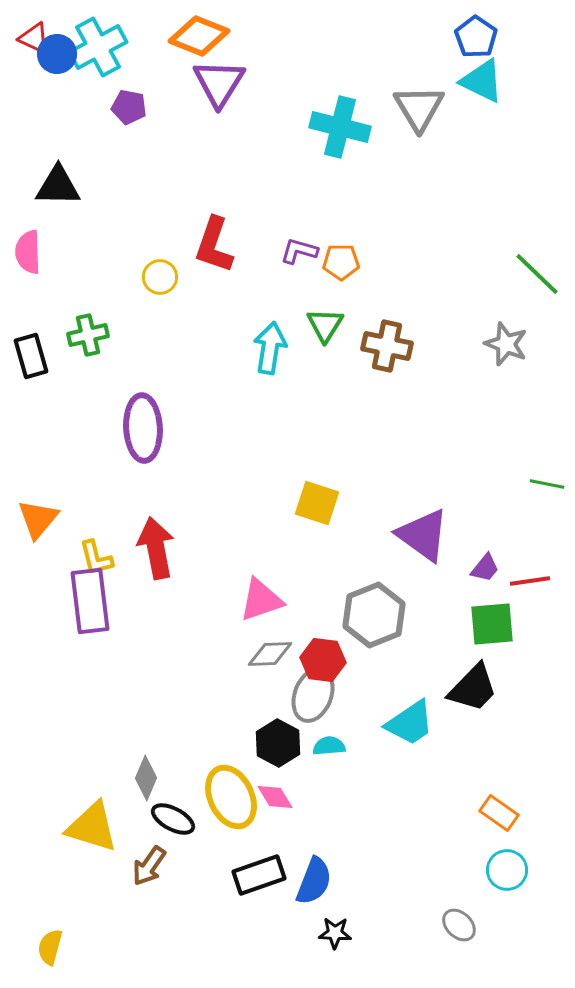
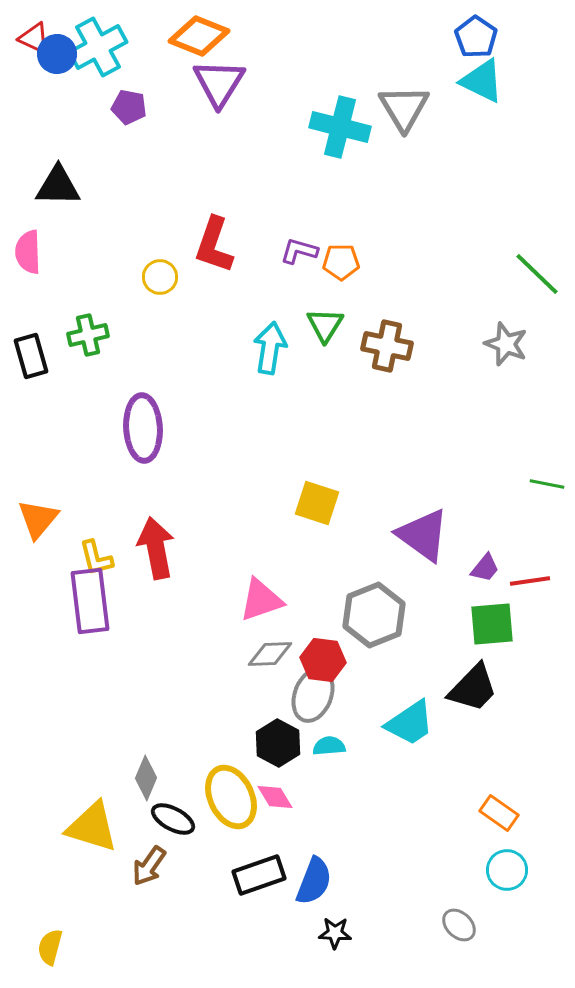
gray triangle at (419, 108): moved 15 px left
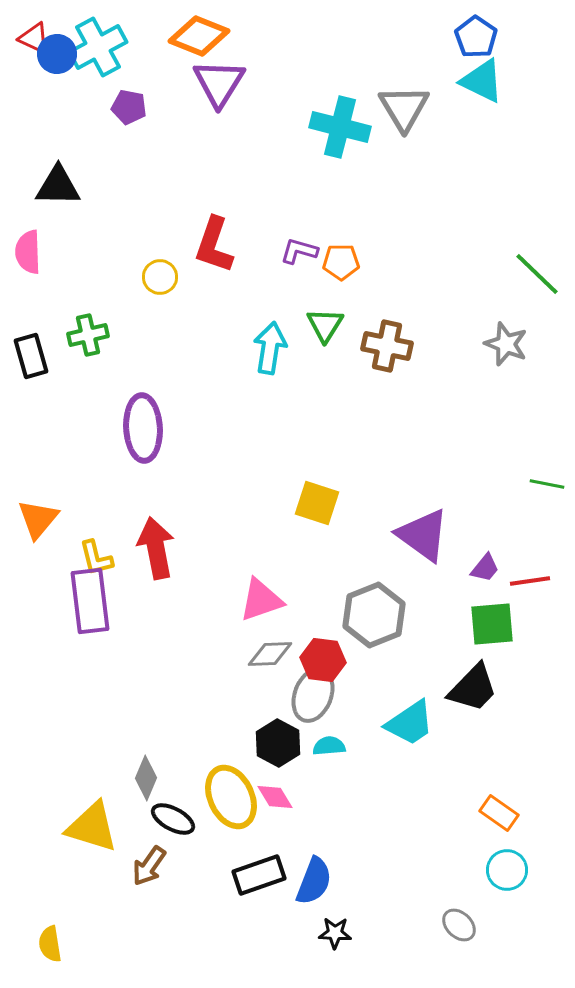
yellow semicircle at (50, 947): moved 3 px up; rotated 24 degrees counterclockwise
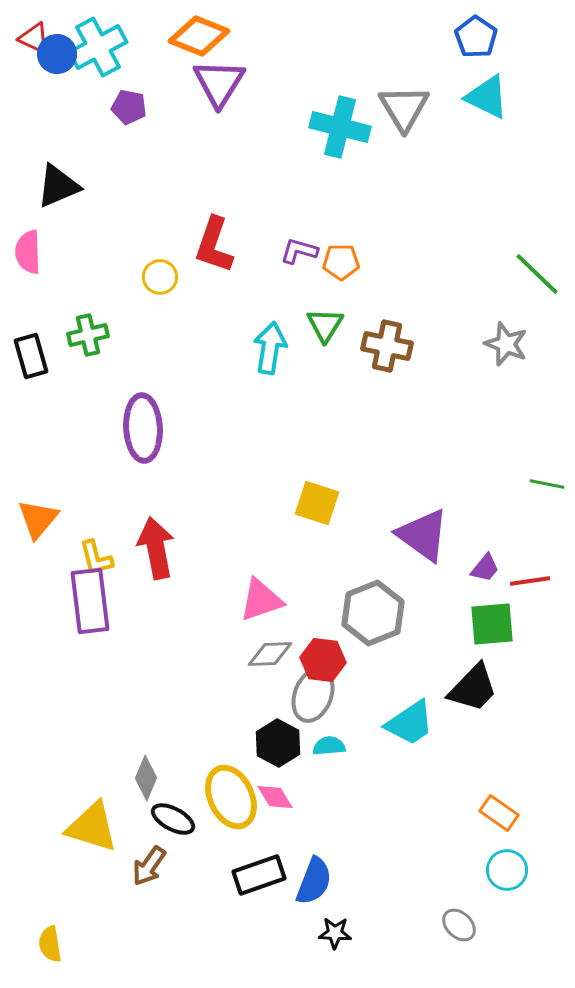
cyan triangle at (482, 81): moved 5 px right, 16 px down
black triangle at (58, 186): rotated 24 degrees counterclockwise
gray hexagon at (374, 615): moved 1 px left, 2 px up
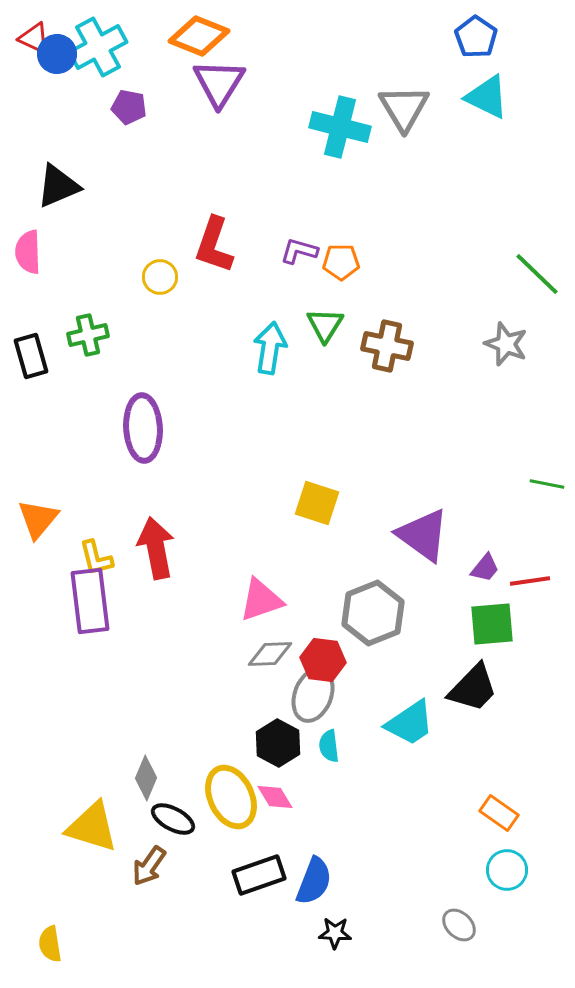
cyan semicircle at (329, 746): rotated 92 degrees counterclockwise
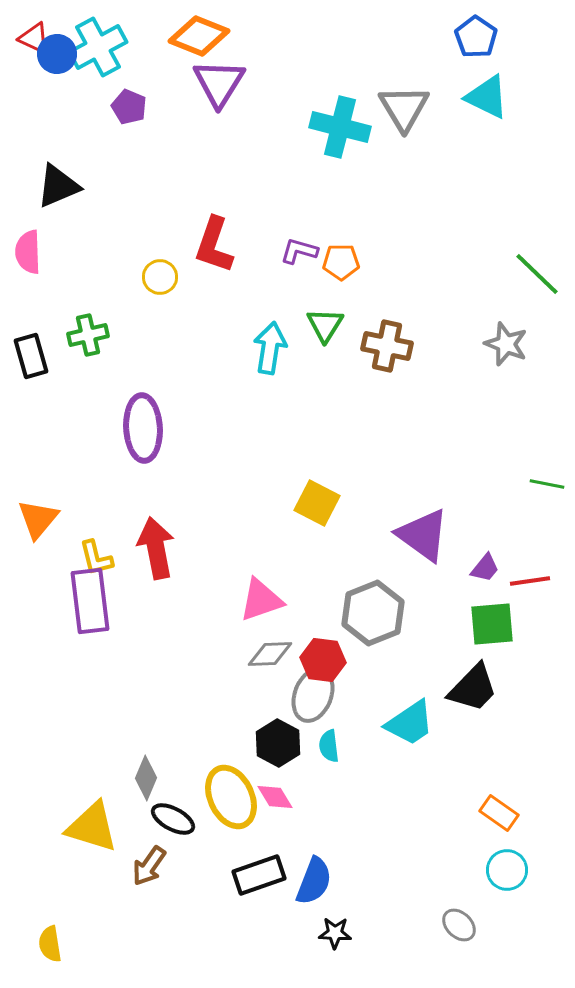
purple pentagon at (129, 107): rotated 12 degrees clockwise
yellow square at (317, 503): rotated 9 degrees clockwise
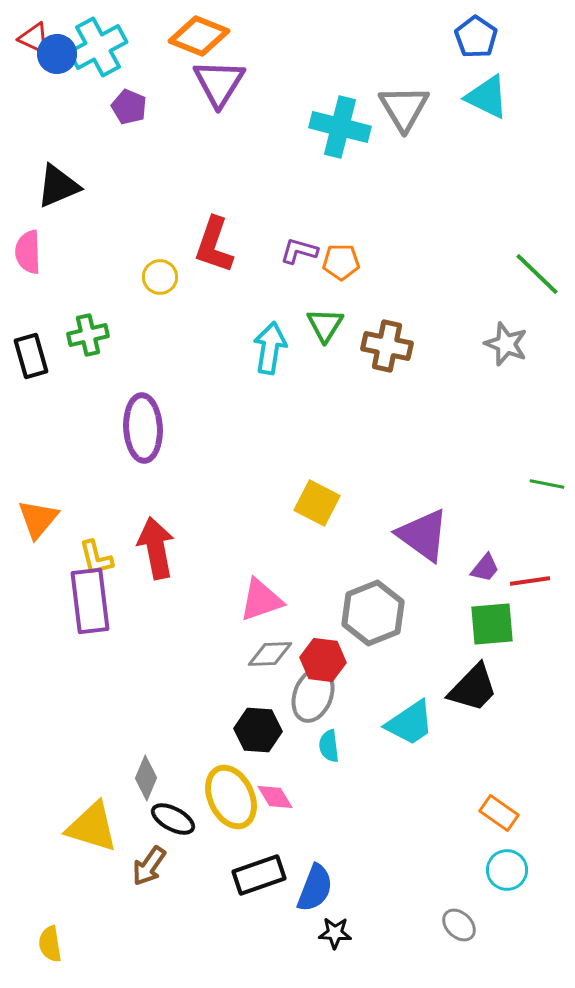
black hexagon at (278, 743): moved 20 px left, 13 px up; rotated 24 degrees counterclockwise
blue semicircle at (314, 881): moved 1 px right, 7 px down
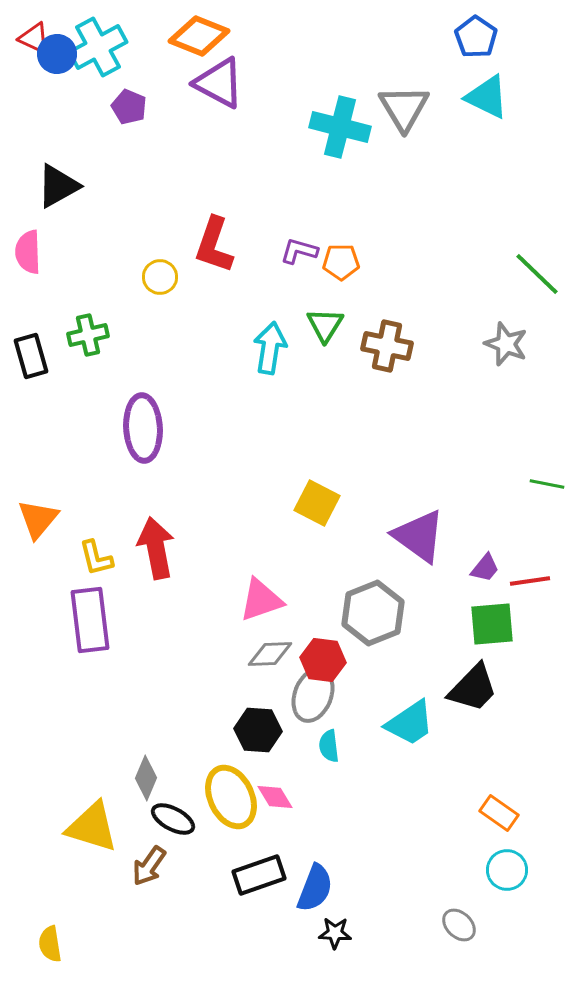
purple triangle at (219, 83): rotated 34 degrees counterclockwise
black triangle at (58, 186): rotated 6 degrees counterclockwise
purple triangle at (423, 535): moved 4 px left, 1 px down
purple rectangle at (90, 601): moved 19 px down
